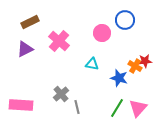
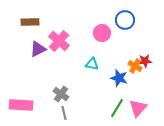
brown rectangle: rotated 24 degrees clockwise
purple triangle: moved 13 px right
gray cross: rotated 14 degrees counterclockwise
gray line: moved 13 px left, 6 px down
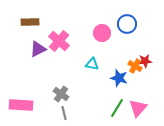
blue circle: moved 2 px right, 4 px down
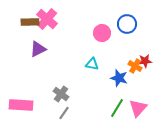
pink cross: moved 12 px left, 22 px up
gray line: rotated 48 degrees clockwise
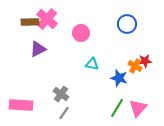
pink circle: moved 21 px left
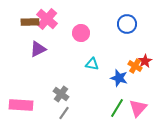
red star: rotated 24 degrees counterclockwise
